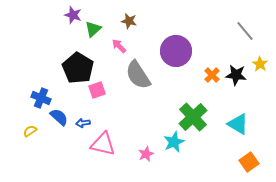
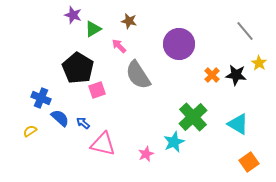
green triangle: rotated 12 degrees clockwise
purple circle: moved 3 px right, 7 px up
yellow star: moved 1 px left, 1 px up
blue semicircle: moved 1 px right, 1 px down
blue arrow: rotated 48 degrees clockwise
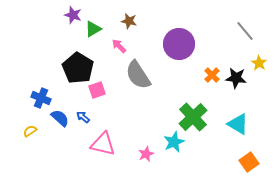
black star: moved 3 px down
blue arrow: moved 6 px up
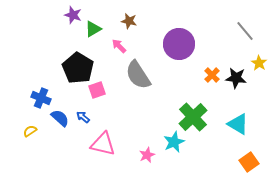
pink star: moved 1 px right, 1 px down
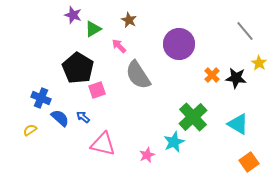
brown star: moved 1 px up; rotated 14 degrees clockwise
yellow semicircle: moved 1 px up
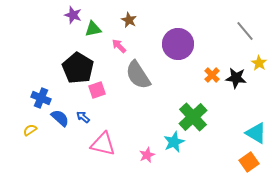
green triangle: rotated 18 degrees clockwise
purple circle: moved 1 px left
cyan triangle: moved 18 px right, 9 px down
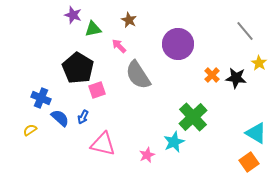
blue arrow: rotated 104 degrees counterclockwise
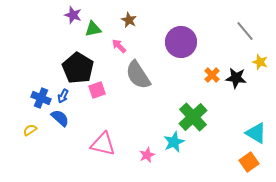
purple circle: moved 3 px right, 2 px up
yellow star: moved 1 px right, 1 px up; rotated 14 degrees counterclockwise
blue arrow: moved 20 px left, 21 px up
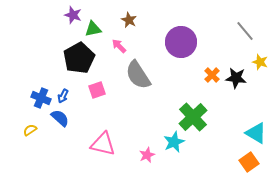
black pentagon: moved 1 px right, 10 px up; rotated 12 degrees clockwise
